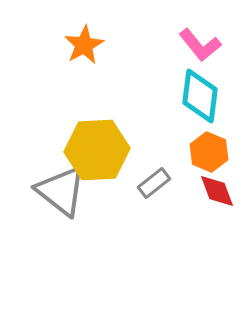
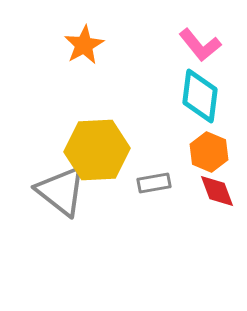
gray rectangle: rotated 28 degrees clockwise
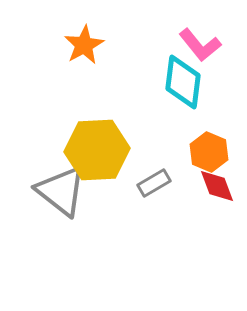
cyan diamond: moved 17 px left, 14 px up
gray rectangle: rotated 20 degrees counterclockwise
red diamond: moved 5 px up
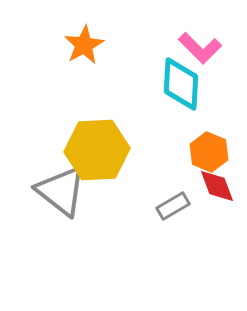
pink L-shape: moved 3 px down; rotated 6 degrees counterclockwise
cyan diamond: moved 2 px left, 2 px down; rotated 4 degrees counterclockwise
gray rectangle: moved 19 px right, 23 px down
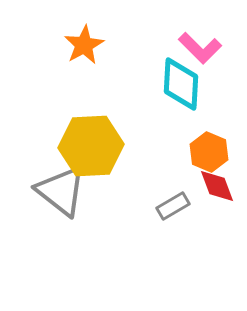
yellow hexagon: moved 6 px left, 4 px up
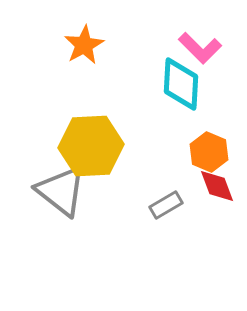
gray rectangle: moved 7 px left, 1 px up
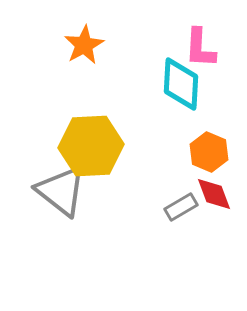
pink L-shape: rotated 48 degrees clockwise
red diamond: moved 3 px left, 8 px down
gray rectangle: moved 15 px right, 2 px down
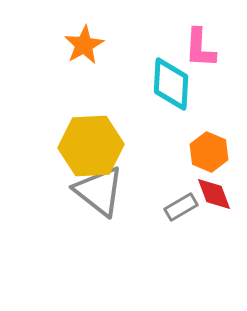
cyan diamond: moved 10 px left
gray triangle: moved 38 px right
